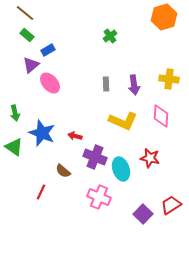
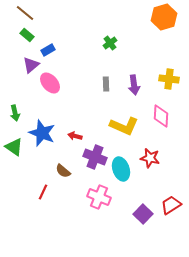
green cross: moved 7 px down
yellow L-shape: moved 1 px right, 5 px down
red line: moved 2 px right
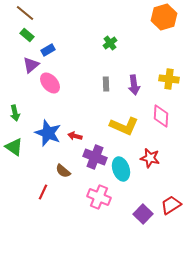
blue star: moved 6 px right
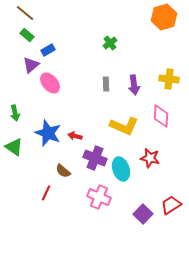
purple cross: moved 1 px down
red line: moved 3 px right, 1 px down
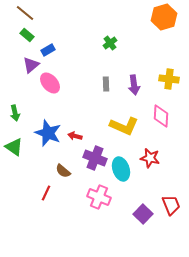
red trapezoid: rotated 100 degrees clockwise
